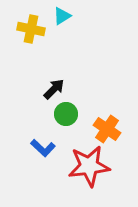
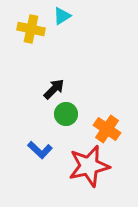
blue L-shape: moved 3 px left, 2 px down
red star: rotated 6 degrees counterclockwise
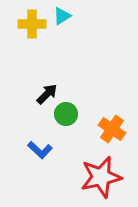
yellow cross: moved 1 px right, 5 px up; rotated 12 degrees counterclockwise
black arrow: moved 7 px left, 5 px down
orange cross: moved 5 px right
red star: moved 12 px right, 11 px down
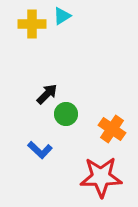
red star: rotated 12 degrees clockwise
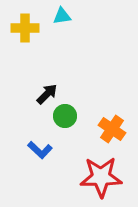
cyan triangle: rotated 24 degrees clockwise
yellow cross: moved 7 px left, 4 px down
green circle: moved 1 px left, 2 px down
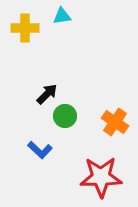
orange cross: moved 3 px right, 7 px up
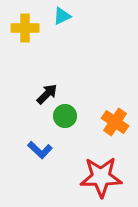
cyan triangle: rotated 18 degrees counterclockwise
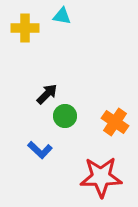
cyan triangle: rotated 36 degrees clockwise
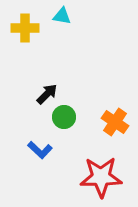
green circle: moved 1 px left, 1 px down
